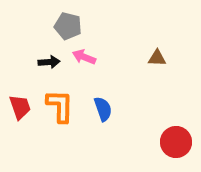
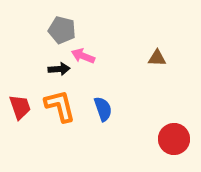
gray pentagon: moved 6 px left, 4 px down
pink arrow: moved 1 px left, 1 px up
black arrow: moved 10 px right, 7 px down
orange L-shape: rotated 15 degrees counterclockwise
red circle: moved 2 px left, 3 px up
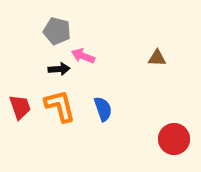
gray pentagon: moved 5 px left, 1 px down
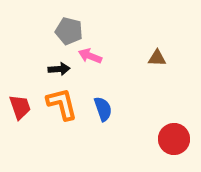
gray pentagon: moved 12 px right
pink arrow: moved 7 px right
orange L-shape: moved 2 px right, 2 px up
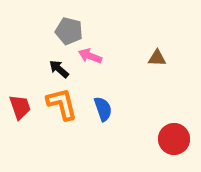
black arrow: rotated 135 degrees counterclockwise
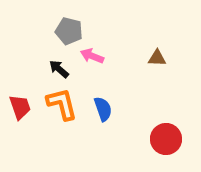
pink arrow: moved 2 px right
red circle: moved 8 px left
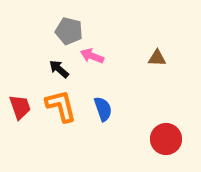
orange L-shape: moved 1 px left, 2 px down
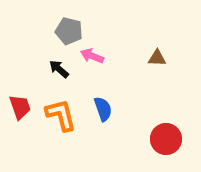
orange L-shape: moved 9 px down
